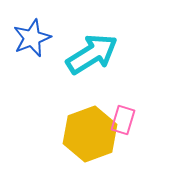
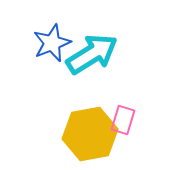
blue star: moved 20 px right, 5 px down
yellow hexagon: rotated 10 degrees clockwise
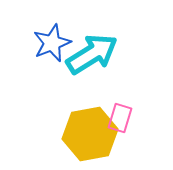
pink rectangle: moved 3 px left, 2 px up
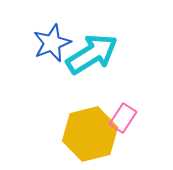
pink rectangle: moved 3 px right; rotated 16 degrees clockwise
yellow hexagon: rotated 4 degrees counterclockwise
